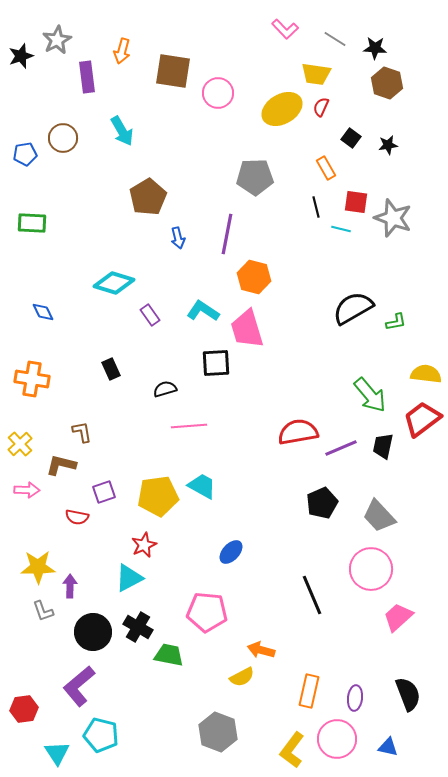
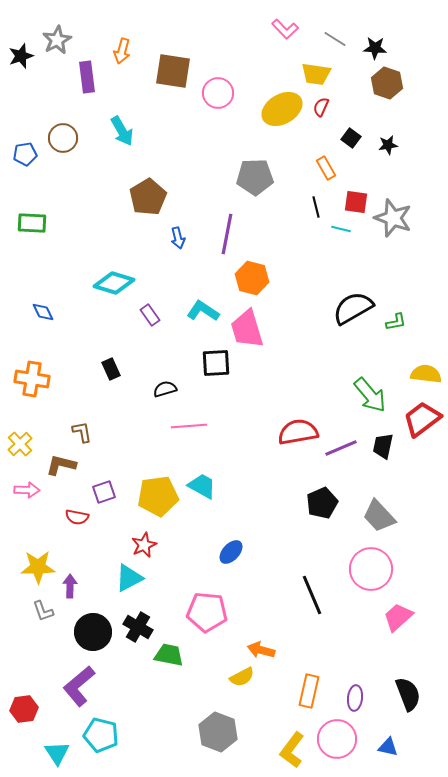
orange hexagon at (254, 277): moved 2 px left, 1 px down
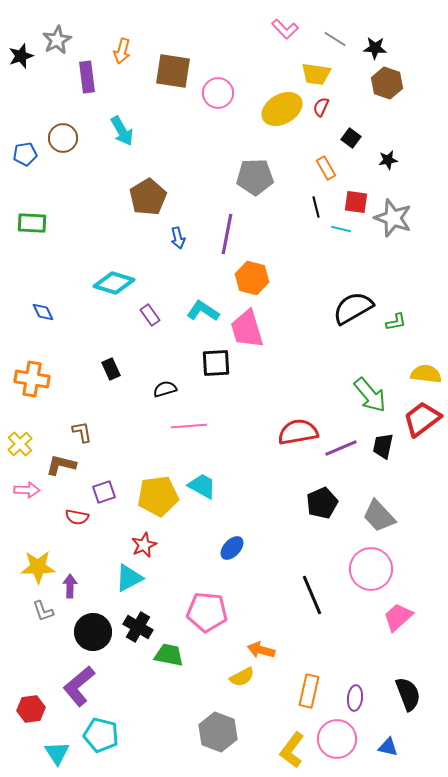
black star at (388, 145): moved 15 px down
blue ellipse at (231, 552): moved 1 px right, 4 px up
red hexagon at (24, 709): moved 7 px right
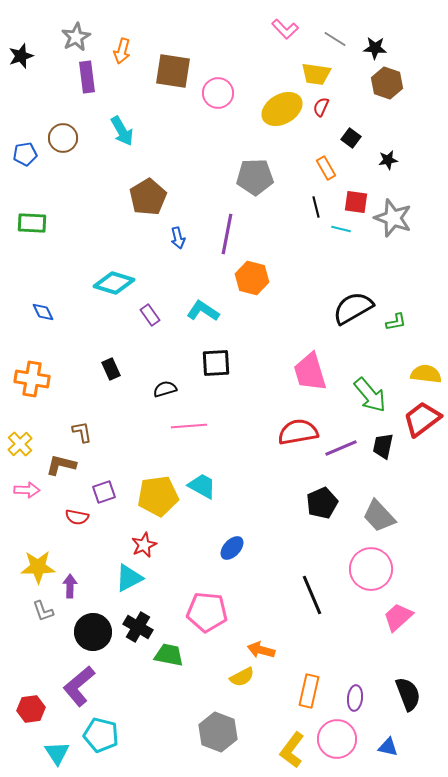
gray star at (57, 40): moved 19 px right, 3 px up
pink trapezoid at (247, 329): moved 63 px right, 43 px down
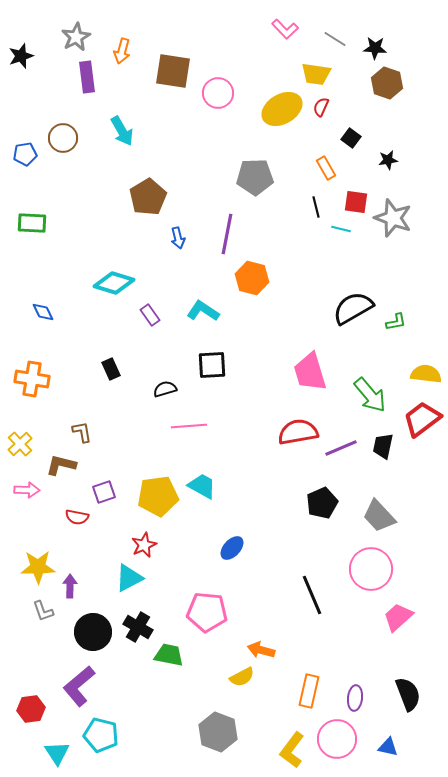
black square at (216, 363): moved 4 px left, 2 px down
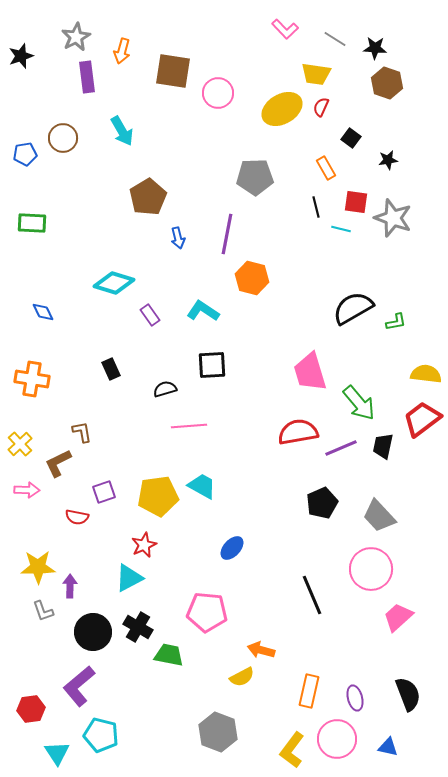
green arrow at (370, 395): moved 11 px left, 8 px down
brown L-shape at (61, 465): moved 3 px left, 2 px up; rotated 40 degrees counterclockwise
purple ellipse at (355, 698): rotated 20 degrees counterclockwise
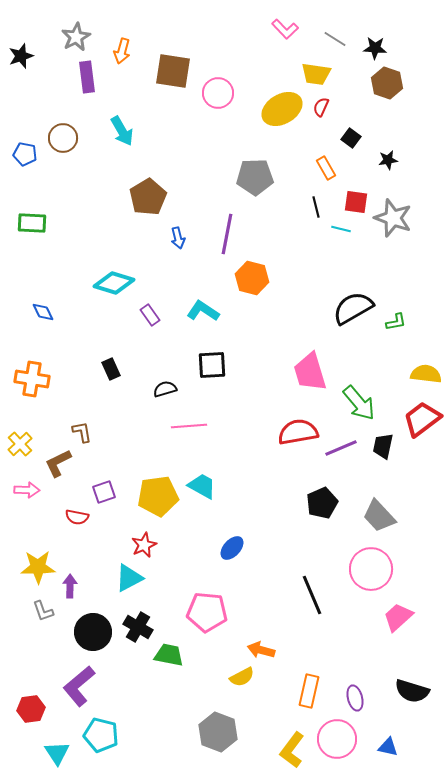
blue pentagon at (25, 154): rotated 20 degrees clockwise
black semicircle at (408, 694): moved 4 px right, 3 px up; rotated 128 degrees clockwise
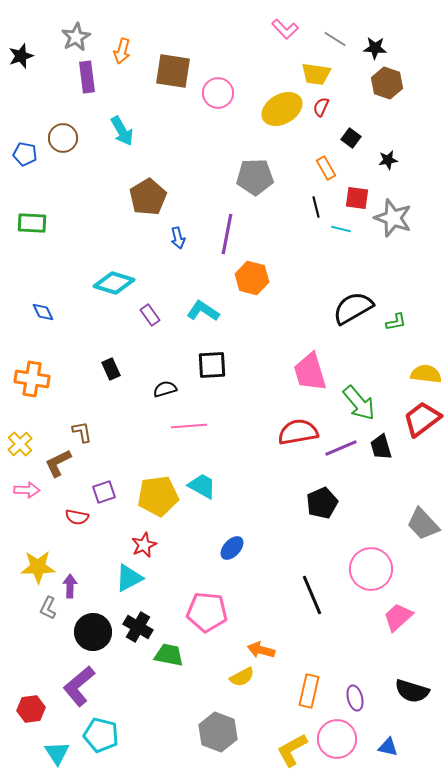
red square at (356, 202): moved 1 px right, 4 px up
black trapezoid at (383, 446): moved 2 px left, 1 px down; rotated 28 degrees counterclockwise
gray trapezoid at (379, 516): moved 44 px right, 8 px down
gray L-shape at (43, 611): moved 5 px right, 3 px up; rotated 45 degrees clockwise
yellow L-shape at (292, 750): rotated 24 degrees clockwise
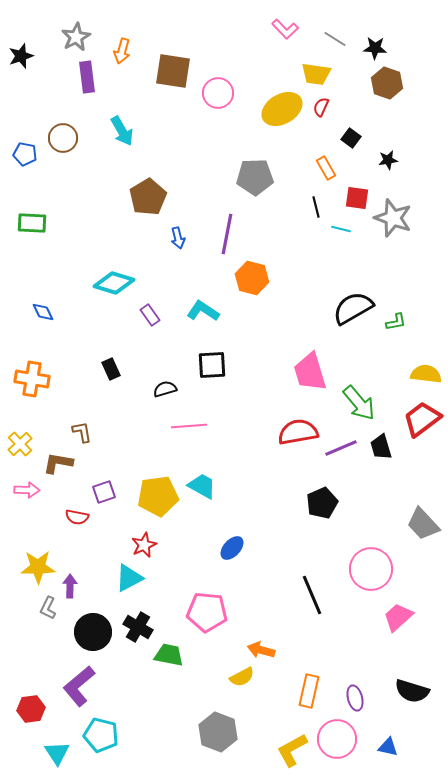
brown L-shape at (58, 463): rotated 36 degrees clockwise
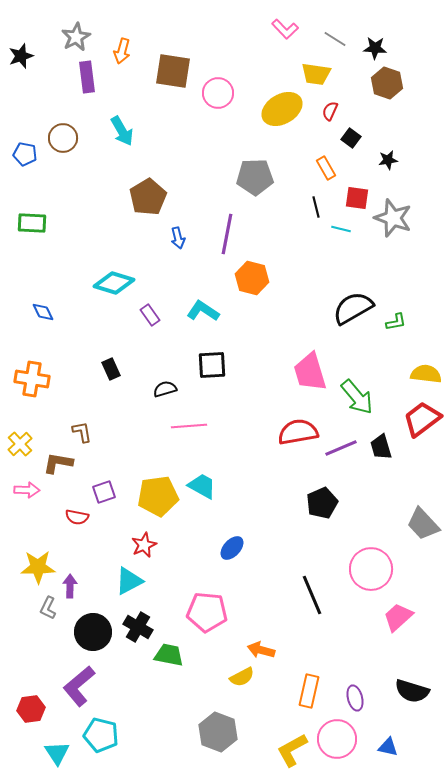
red semicircle at (321, 107): moved 9 px right, 4 px down
green arrow at (359, 403): moved 2 px left, 6 px up
cyan triangle at (129, 578): moved 3 px down
